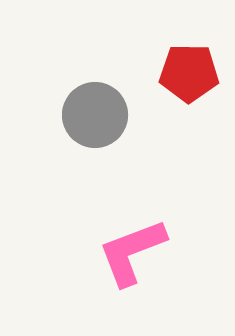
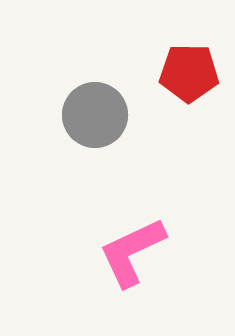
pink L-shape: rotated 4 degrees counterclockwise
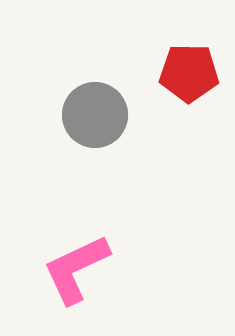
pink L-shape: moved 56 px left, 17 px down
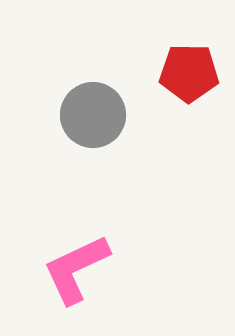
gray circle: moved 2 px left
